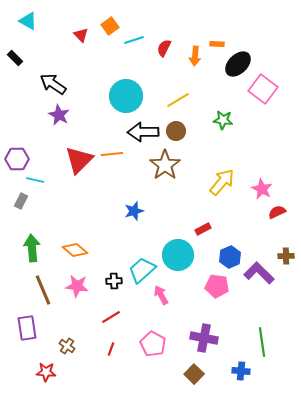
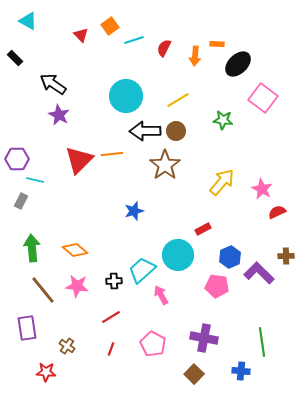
pink square at (263, 89): moved 9 px down
black arrow at (143, 132): moved 2 px right, 1 px up
brown line at (43, 290): rotated 16 degrees counterclockwise
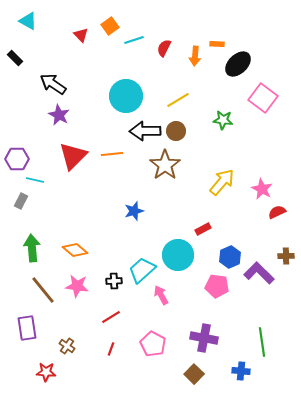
red triangle at (79, 160): moved 6 px left, 4 px up
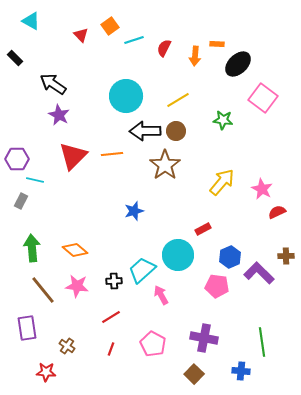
cyan triangle at (28, 21): moved 3 px right
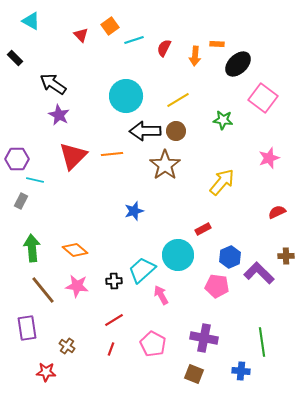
pink star at (262, 189): moved 7 px right, 31 px up; rotated 25 degrees clockwise
red line at (111, 317): moved 3 px right, 3 px down
brown square at (194, 374): rotated 24 degrees counterclockwise
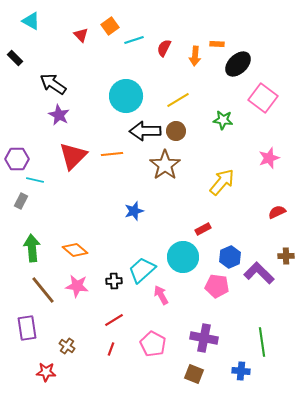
cyan circle at (178, 255): moved 5 px right, 2 px down
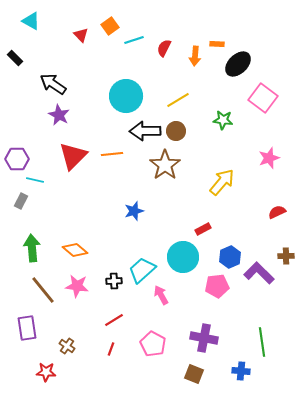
pink pentagon at (217, 286): rotated 15 degrees counterclockwise
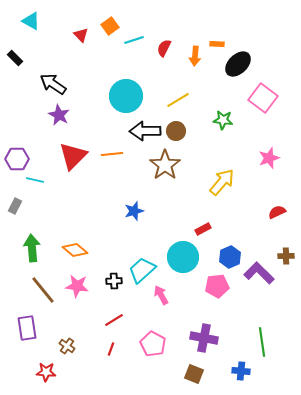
gray rectangle at (21, 201): moved 6 px left, 5 px down
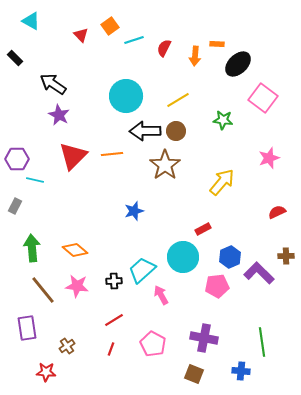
brown cross at (67, 346): rotated 21 degrees clockwise
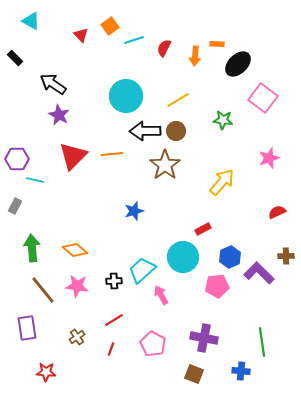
brown cross at (67, 346): moved 10 px right, 9 px up
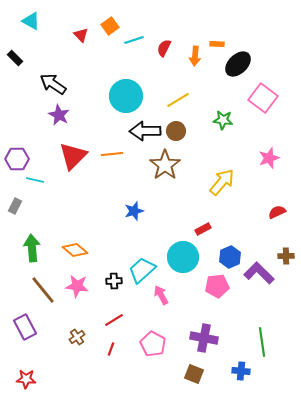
purple rectangle at (27, 328): moved 2 px left, 1 px up; rotated 20 degrees counterclockwise
red star at (46, 372): moved 20 px left, 7 px down
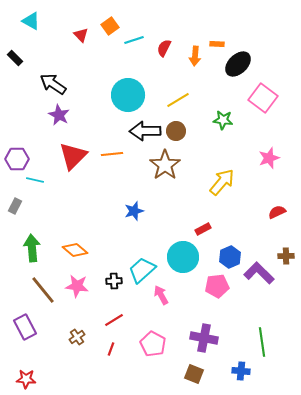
cyan circle at (126, 96): moved 2 px right, 1 px up
